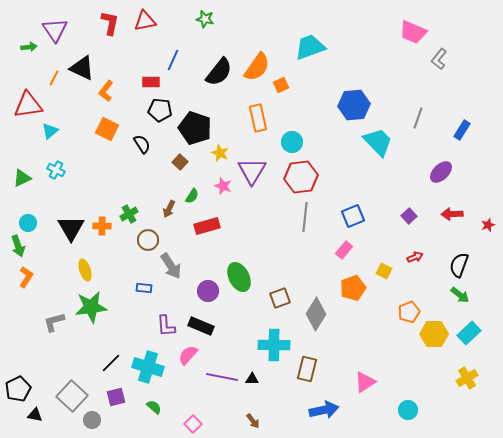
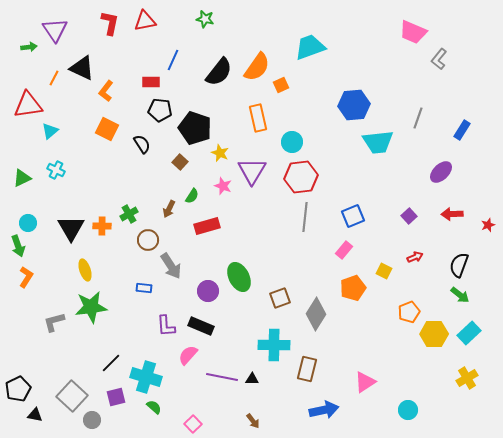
cyan trapezoid at (378, 142): rotated 128 degrees clockwise
cyan cross at (148, 367): moved 2 px left, 10 px down
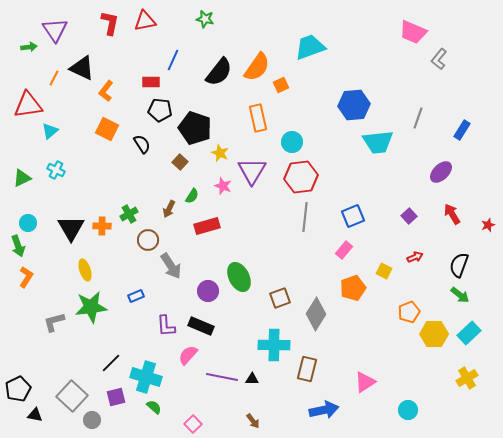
red arrow at (452, 214): rotated 60 degrees clockwise
blue rectangle at (144, 288): moved 8 px left, 8 px down; rotated 28 degrees counterclockwise
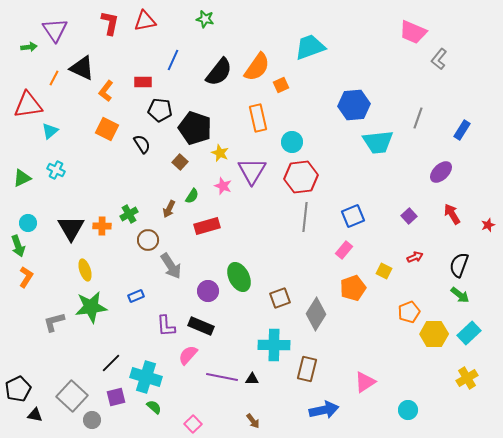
red rectangle at (151, 82): moved 8 px left
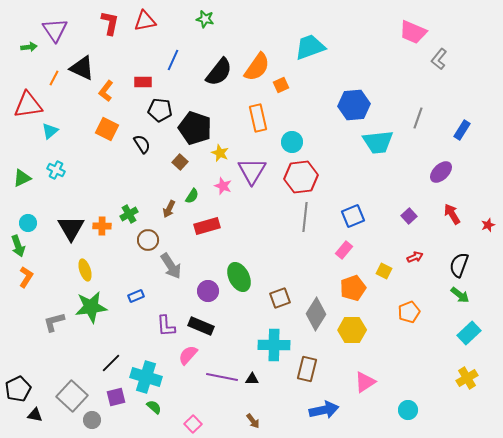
yellow hexagon at (434, 334): moved 82 px left, 4 px up
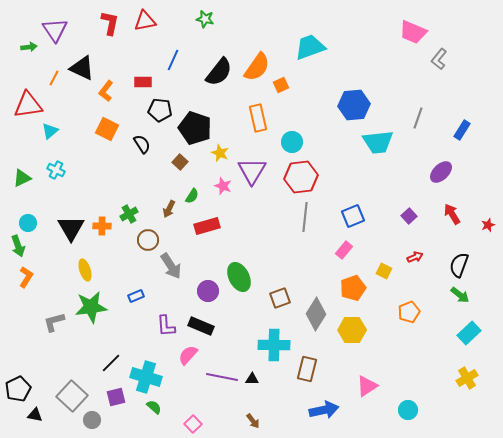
pink triangle at (365, 382): moved 2 px right, 4 px down
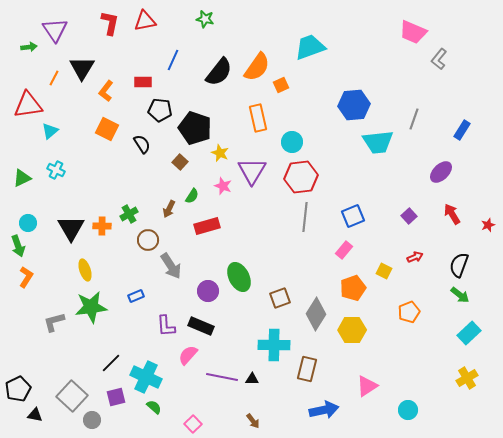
black triangle at (82, 68): rotated 36 degrees clockwise
gray line at (418, 118): moved 4 px left, 1 px down
cyan cross at (146, 377): rotated 8 degrees clockwise
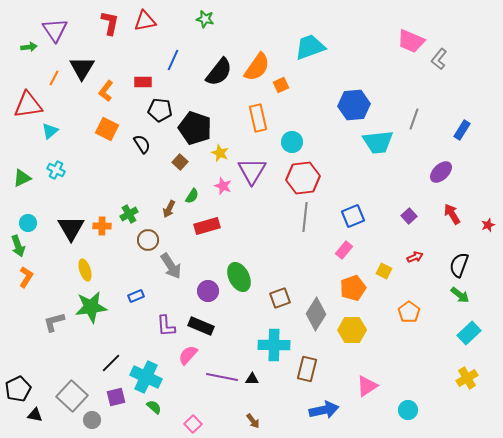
pink trapezoid at (413, 32): moved 2 px left, 9 px down
red hexagon at (301, 177): moved 2 px right, 1 px down
orange pentagon at (409, 312): rotated 15 degrees counterclockwise
